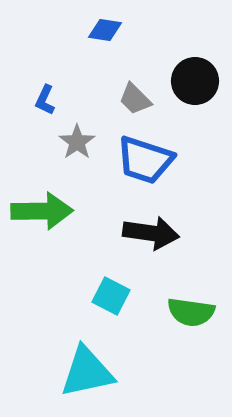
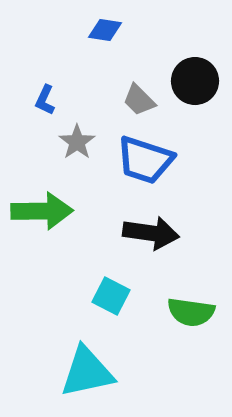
gray trapezoid: moved 4 px right, 1 px down
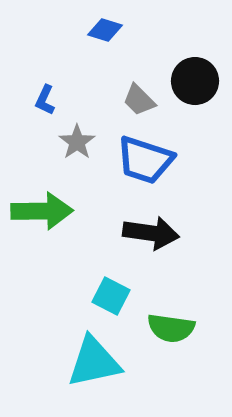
blue diamond: rotated 8 degrees clockwise
green semicircle: moved 20 px left, 16 px down
cyan triangle: moved 7 px right, 10 px up
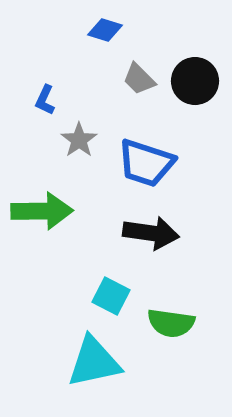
gray trapezoid: moved 21 px up
gray star: moved 2 px right, 2 px up
blue trapezoid: moved 1 px right, 3 px down
green semicircle: moved 5 px up
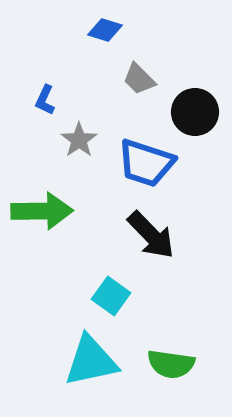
black circle: moved 31 px down
black arrow: moved 2 px down; rotated 38 degrees clockwise
cyan square: rotated 9 degrees clockwise
green semicircle: moved 41 px down
cyan triangle: moved 3 px left, 1 px up
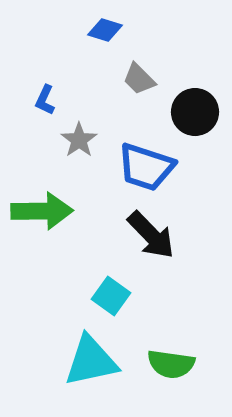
blue trapezoid: moved 4 px down
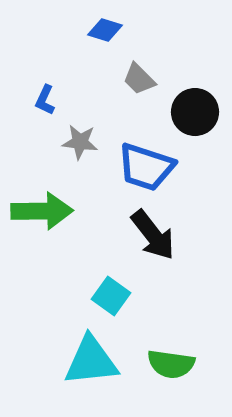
gray star: moved 1 px right, 2 px down; rotated 30 degrees counterclockwise
black arrow: moved 2 px right; rotated 6 degrees clockwise
cyan triangle: rotated 6 degrees clockwise
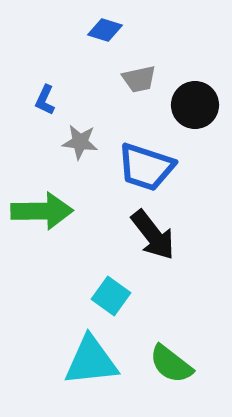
gray trapezoid: rotated 57 degrees counterclockwise
black circle: moved 7 px up
green semicircle: rotated 30 degrees clockwise
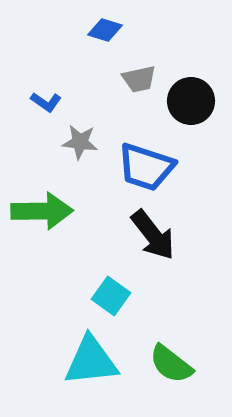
blue L-shape: moved 1 px right, 2 px down; rotated 80 degrees counterclockwise
black circle: moved 4 px left, 4 px up
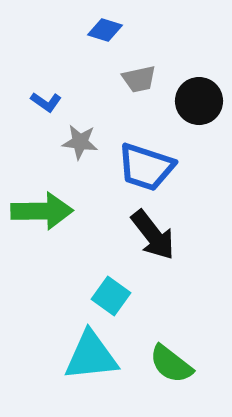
black circle: moved 8 px right
cyan triangle: moved 5 px up
